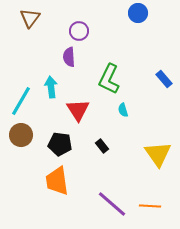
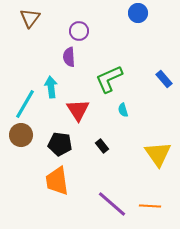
green L-shape: rotated 40 degrees clockwise
cyan line: moved 4 px right, 3 px down
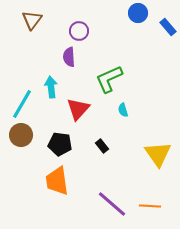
brown triangle: moved 2 px right, 2 px down
blue rectangle: moved 4 px right, 52 px up
cyan line: moved 3 px left
red triangle: moved 1 px up; rotated 15 degrees clockwise
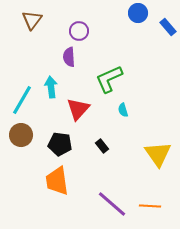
cyan line: moved 4 px up
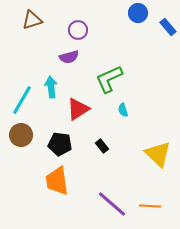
brown triangle: rotated 35 degrees clockwise
purple circle: moved 1 px left, 1 px up
purple semicircle: rotated 102 degrees counterclockwise
red triangle: rotated 15 degrees clockwise
yellow triangle: rotated 12 degrees counterclockwise
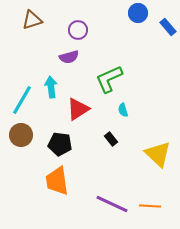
black rectangle: moved 9 px right, 7 px up
purple line: rotated 16 degrees counterclockwise
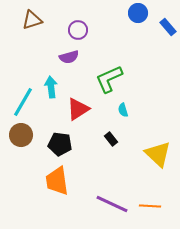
cyan line: moved 1 px right, 2 px down
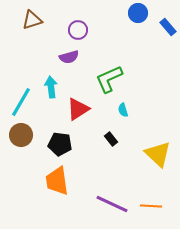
cyan line: moved 2 px left
orange line: moved 1 px right
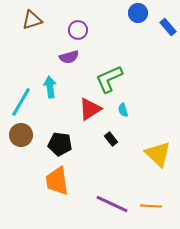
cyan arrow: moved 1 px left
red triangle: moved 12 px right
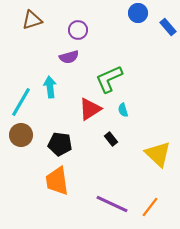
orange line: moved 1 px left, 1 px down; rotated 55 degrees counterclockwise
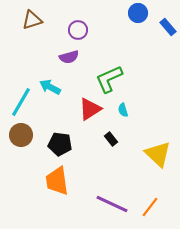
cyan arrow: rotated 55 degrees counterclockwise
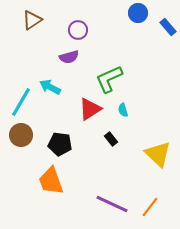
brown triangle: rotated 15 degrees counterclockwise
orange trapezoid: moved 6 px left; rotated 12 degrees counterclockwise
